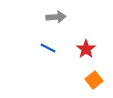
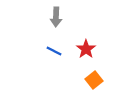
gray arrow: rotated 96 degrees clockwise
blue line: moved 6 px right, 3 px down
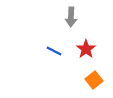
gray arrow: moved 15 px right
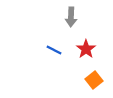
blue line: moved 1 px up
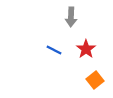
orange square: moved 1 px right
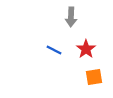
orange square: moved 1 px left, 3 px up; rotated 30 degrees clockwise
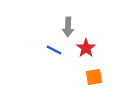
gray arrow: moved 3 px left, 10 px down
red star: moved 1 px up
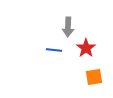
blue line: rotated 21 degrees counterclockwise
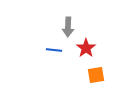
orange square: moved 2 px right, 2 px up
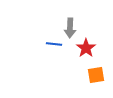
gray arrow: moved 2 px right, 1 px down
blue line: moved 6 px up
